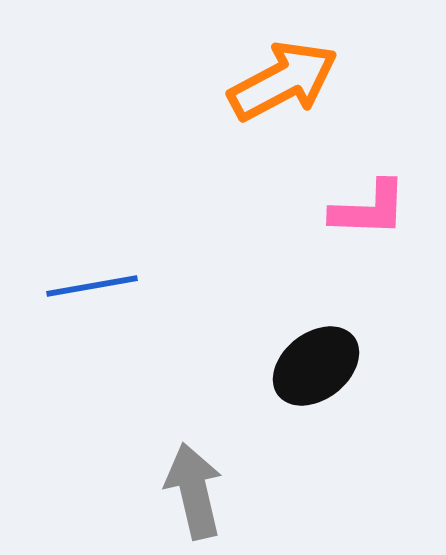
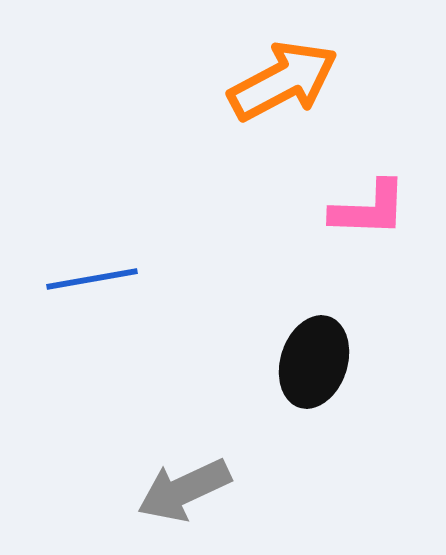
blue line: moved 7 px up
black ellipse: moved 2 px left, 4 px up; rotated 34 degrees counterclockwise
gray arrow: moved 10 px left, 1 px up; rotated 102 degrees counterclockwise
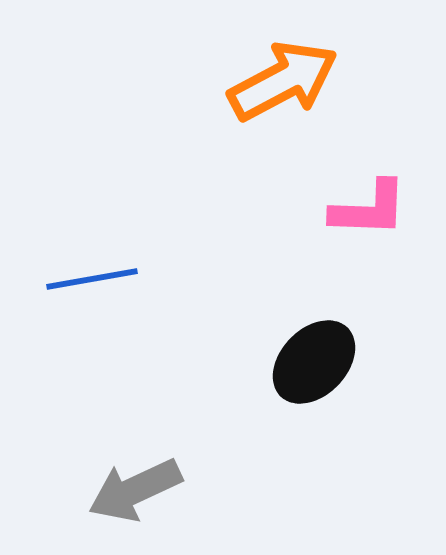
black ellipse: rotated 26 degrees clockwise
gray arrow: moved 49 px left
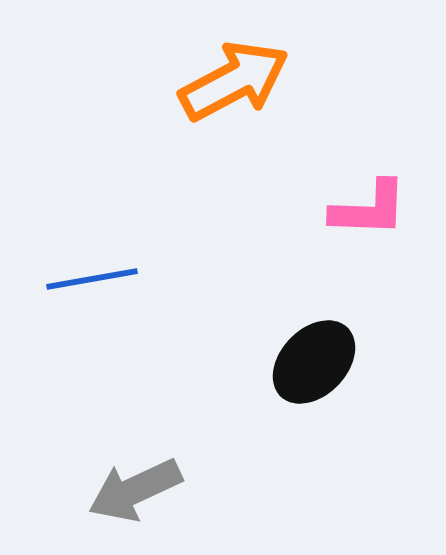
orange arrow: moved 49 px left
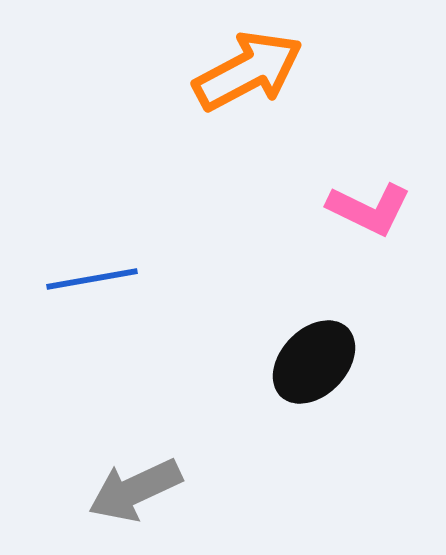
orange arrow: moved 14 px right, 10 px up
pink L-shape: rotated 24 degrees clockwise
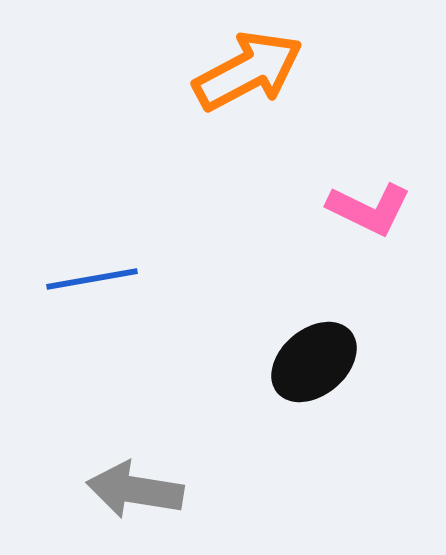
black ellipse: rotated 6 degrees clockwise
gray arrow: rotated 34 degrees clockwise
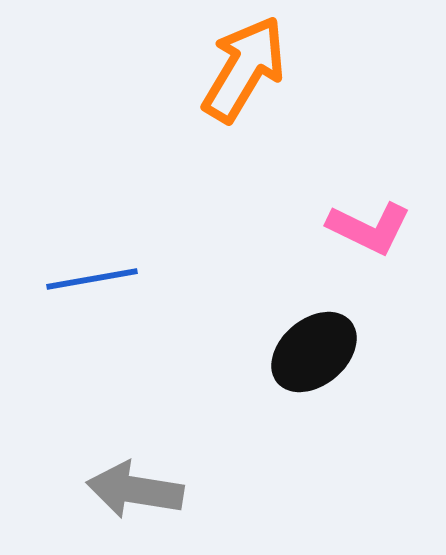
orange arrow: moved 4 px left, 2 px up; rotated 31 degrees counterclockwise
pink L-shape: moved 19 px down
black ellipse: moved 10 px up
